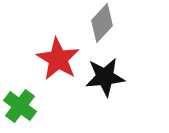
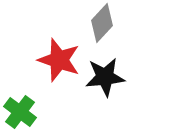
red star: moved 1 px right, 1 px down; rotated 12 degrees counterclockwise
green cross: moved 6 px down
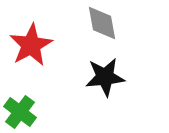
gray diamond: rotated 54 degrees counterclockwise
red star: moved 28 px left, 15 px up; rotated 24 degrees clockwise
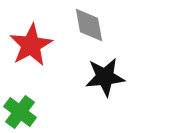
gray diamond: moved 13 px left, 2 px down
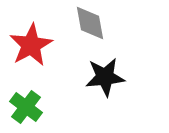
gray diamond: moved 1 px right, 2 px up
green cross: moved 6 px right, 5 px up
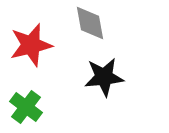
red star: rotated 15 degrees clockwise
black star: moved 1 px left
